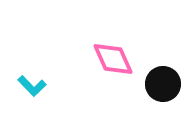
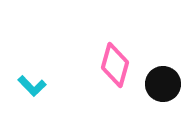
pink diamond: moved 2 px right, 6 px down; rotated 39 degrees clockwise
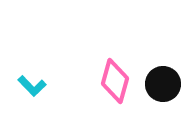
pink diamond: moved 16 px down
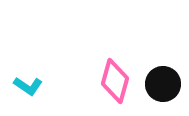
cyan L-shape: moved 4 px left; rotated 12 degrees counterclockwise
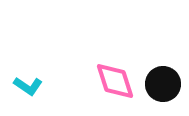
pink diamond: rotated 33 degrees counterclockwise
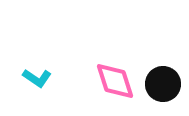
cyan L-shape: moved 9 px right, 8 px up
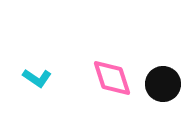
pink diamond: moved 3 px left, 3 px up
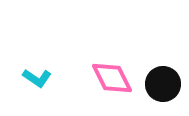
pink diamond: rotated 9 degrees counterclockwise
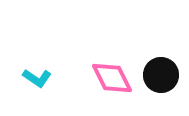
black circle: moved 2 px left, 9 px up
